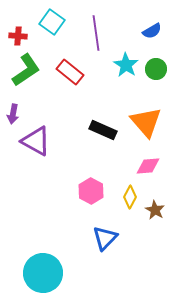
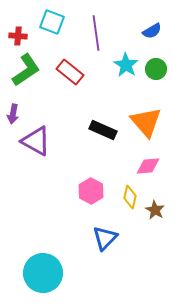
cyan square: rotated 15 degrees counterclockwise
yellow diamond: rotated 15 degrees counterclockwise
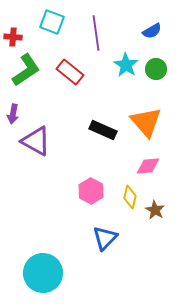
red cross: moved 5 px left, 1 px down
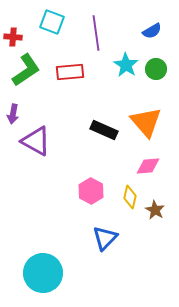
red rectangle: rotated 44 degrees counterclockwise
black rectangle: moved 1 px right
